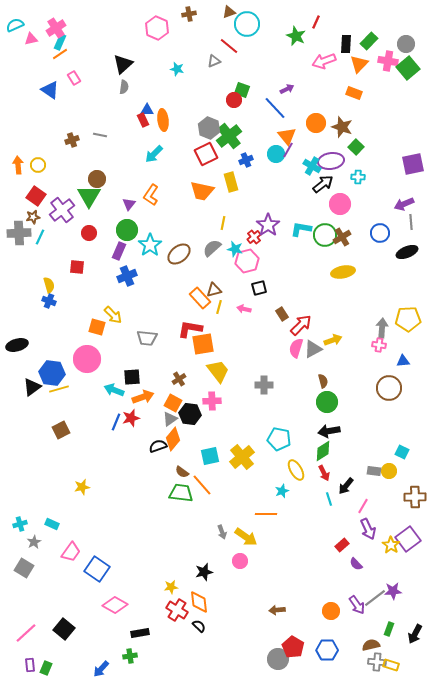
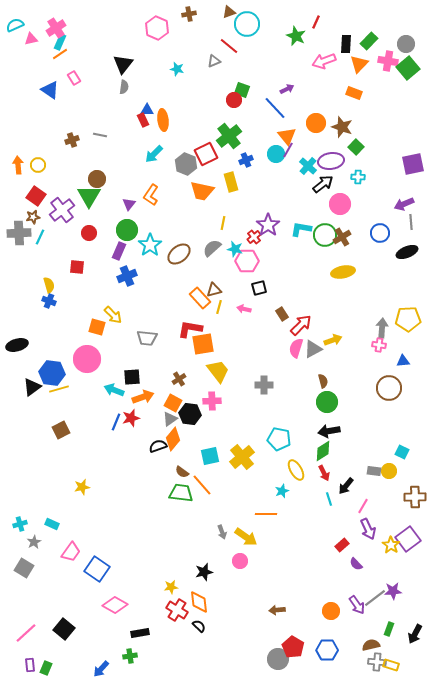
black triangle at (123, 64): rotated 10 degrees counterclockwise
gray hexagon at (209, 128): moved 23 px left, 36 px down
cyan cross at (312, 166): moved 4 px left; rotated 12 degrees clockwise
pink hexagon at (247, 261): rotated 15 degrees clockwise
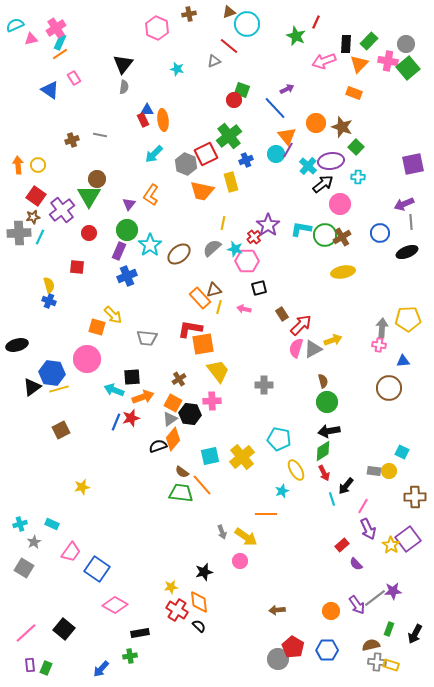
cyan line at (329, 499): moved 3 px right
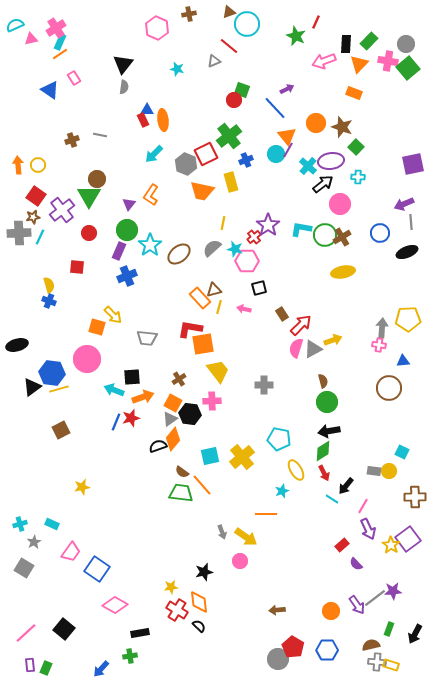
cyan line at (332, 499): rotated 40 degrees counterclockwise
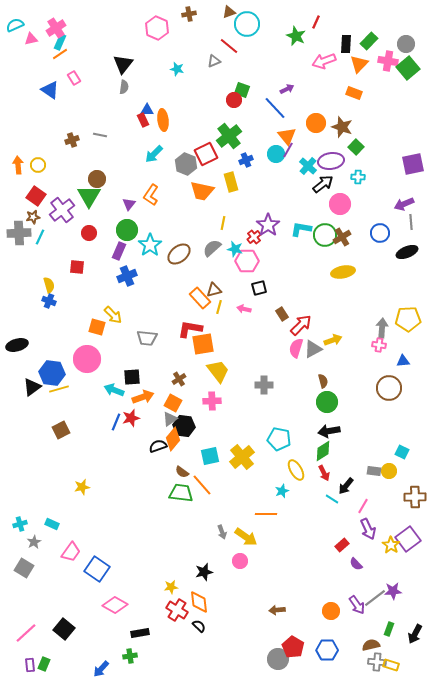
black hexagon at (190, 414): moved 6 px left, 12 px down
green rectangle at (46, 668): moved 2 px left, 4 px up
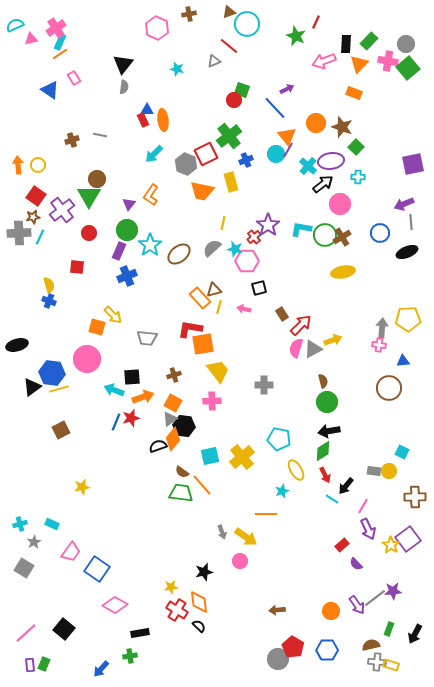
brown cross at (179, 379): moved 5 px left, 4 px up; rotated 16 degrees clockwise
red arrow at (324, 473): moved 1 px right, 2 px down
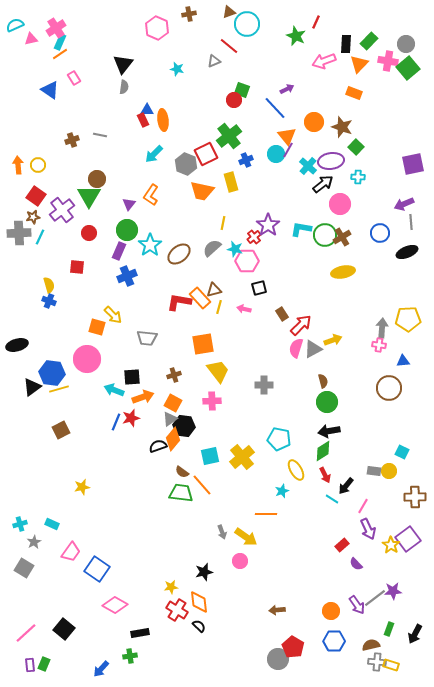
orange circle at (316, 123): moved 2 px left, 1 px up
red L-shape at (190, 329): moved 11 px left, 27 px up
blue hexagon at (327, 650): moved 7 px right, 9 px up
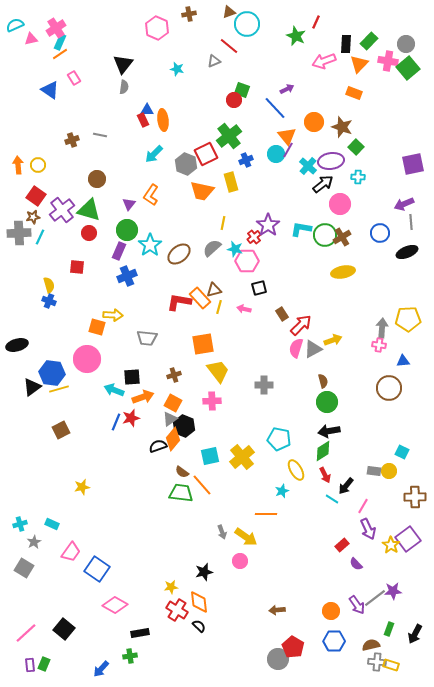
green triangle at (89, 196): moved 14 px down; rotated 45 degrees counterclockwise
yellow arrow at (113, 315): rotated 42 degrees counterclockwise
black hexagon at (184, 426): rotated 15 degrees clockwise
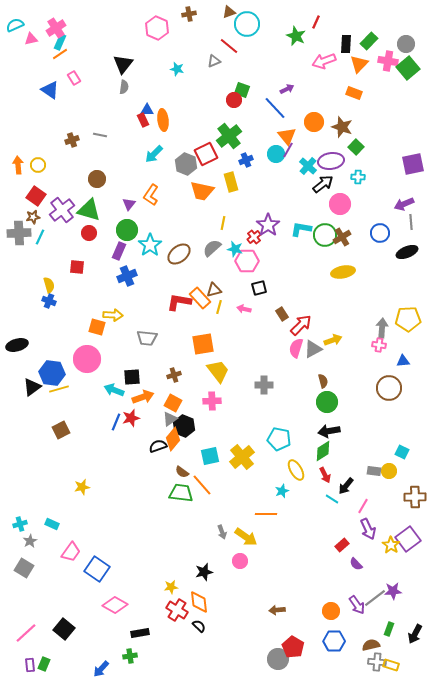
gray star at (34, 542): moved 4 px left, 1 px up
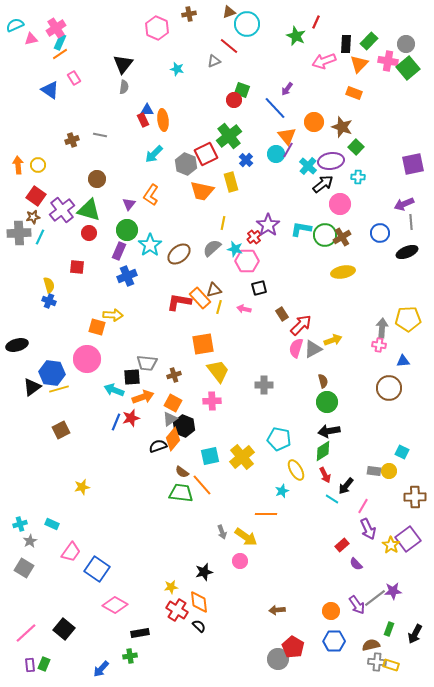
purple arrow at (287, 89): rotated 152 degrees clockwise
blue cross at (246, 160): rotated 24 degrees counterclockwise
gray trapezoid at (147, 338): moved 25 px down
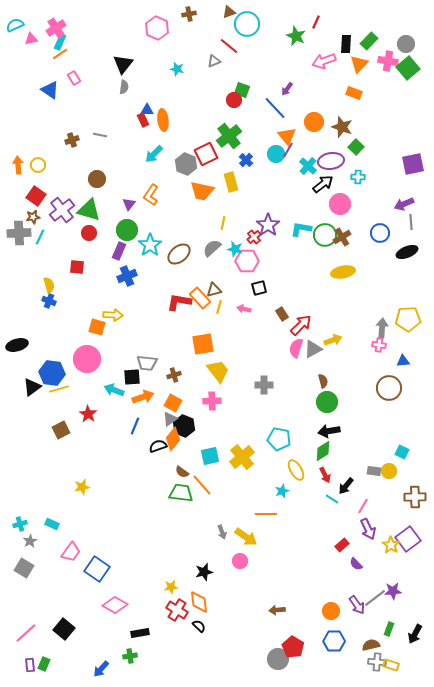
red star at (131, 418): moved 43 px left, 4 px up; rotated 24 degrees counterclockwise
blue line at (116, 422): moved 19 px right, 4 px down
